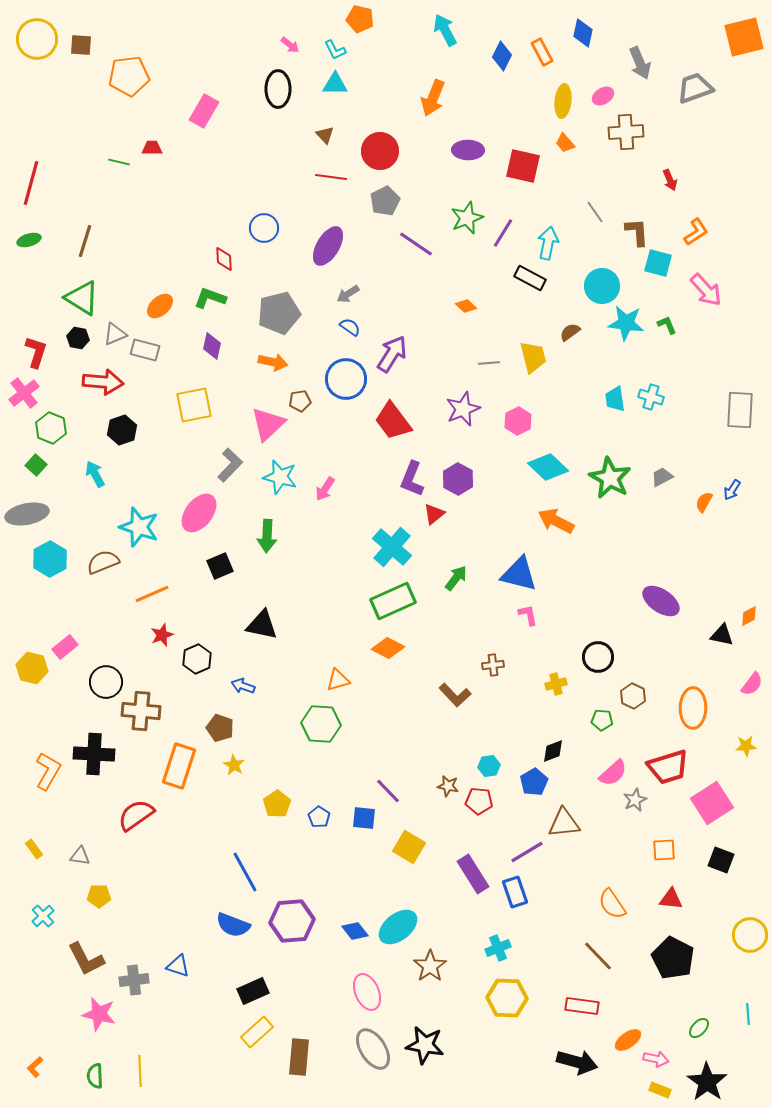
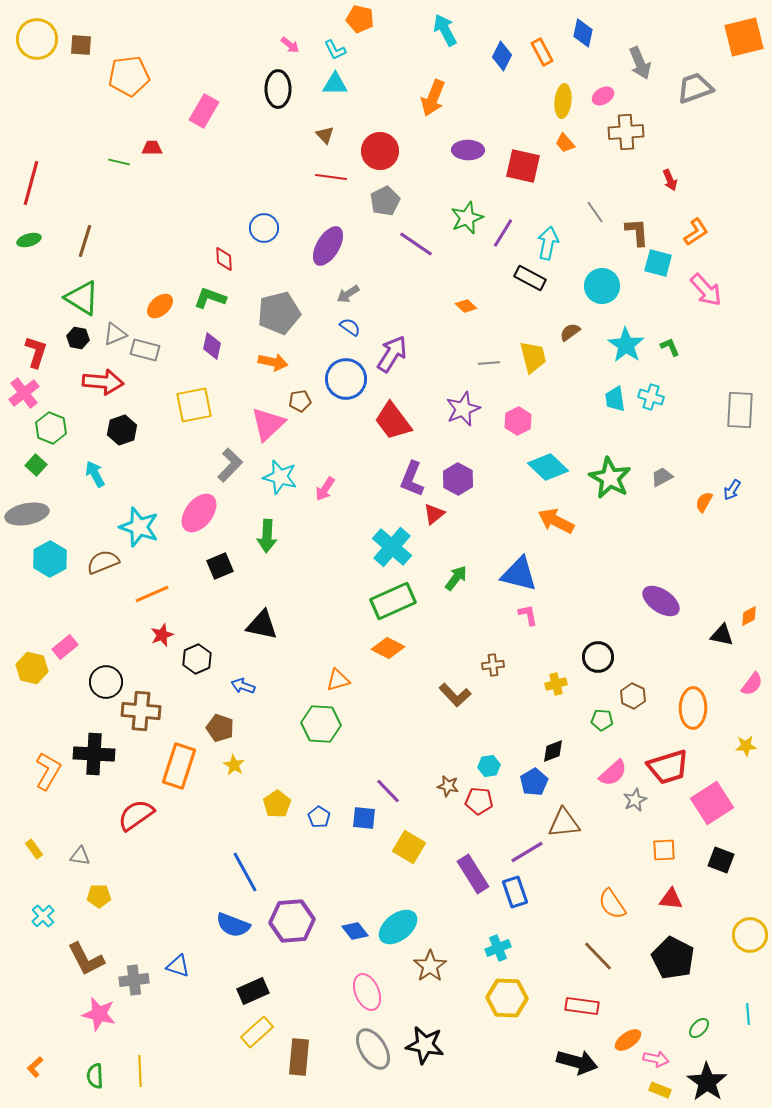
cyan star at (626, 323): moved 22 px down; rotated 27 degrees clockwise
green L-shape at (667, 325): moved 3 px right, 22 px down
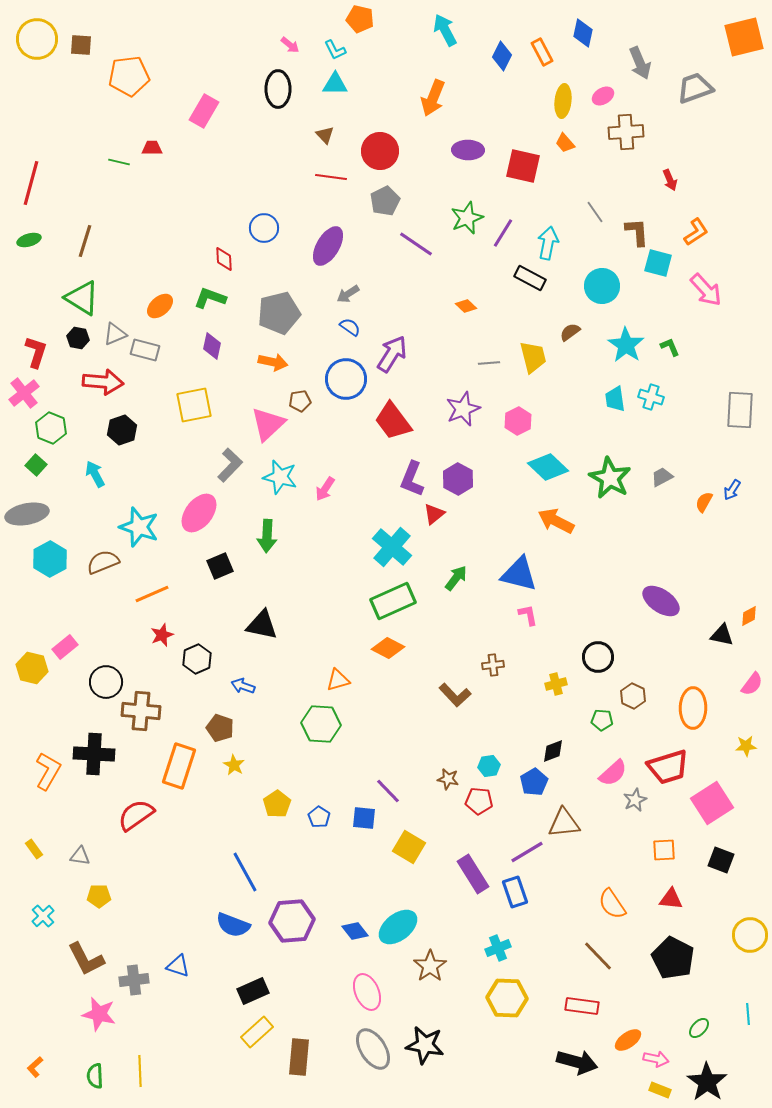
brown star at (448, 786): moved 7 px up
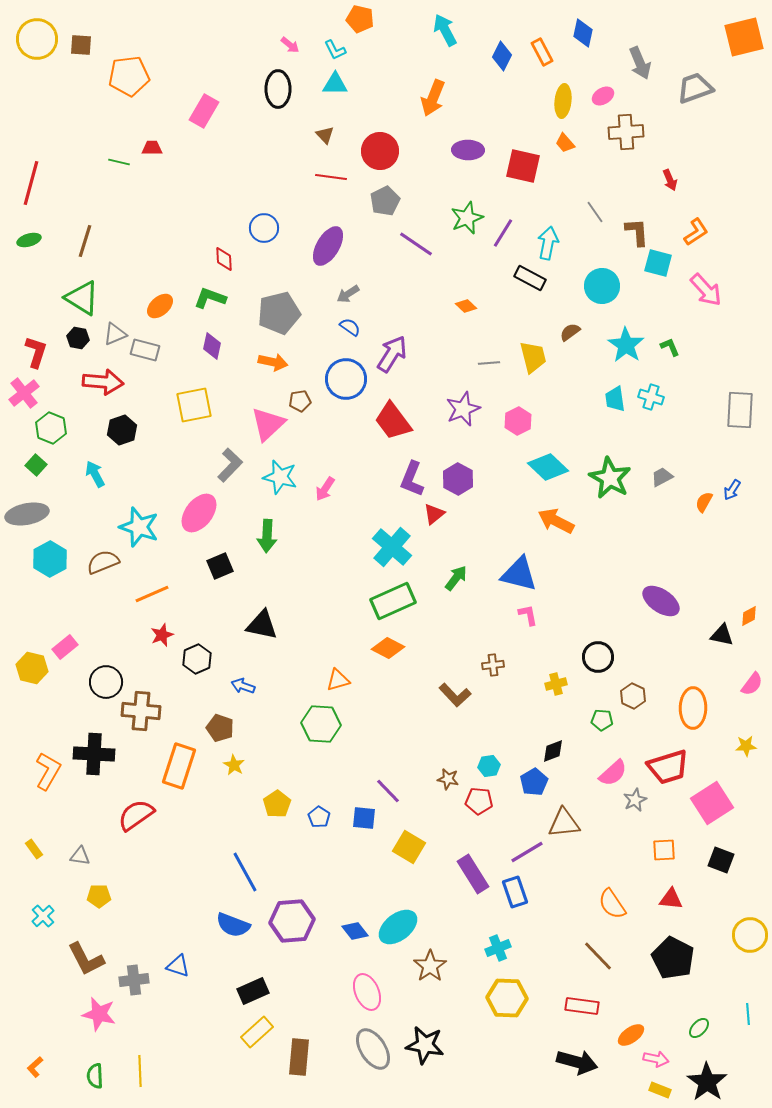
orange ellipse at (628, 1040): moved 3 px right, 5 px up
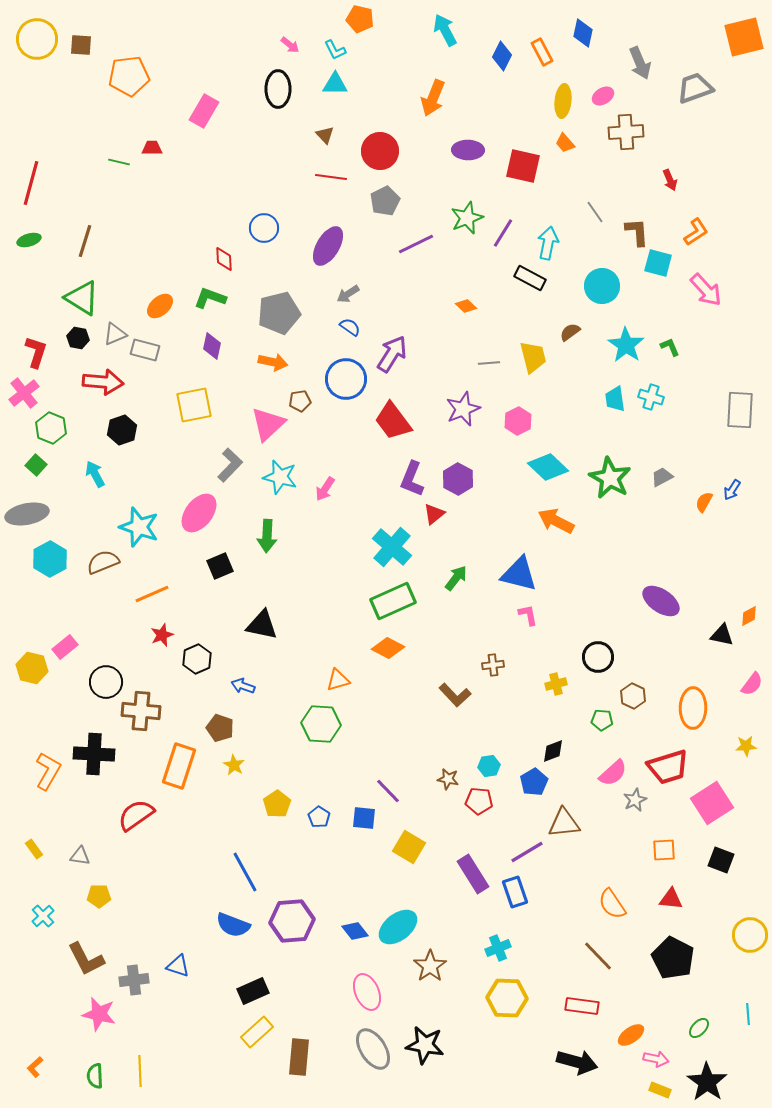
purple line at (416, 244): rotated 60 degrees counterclockwise
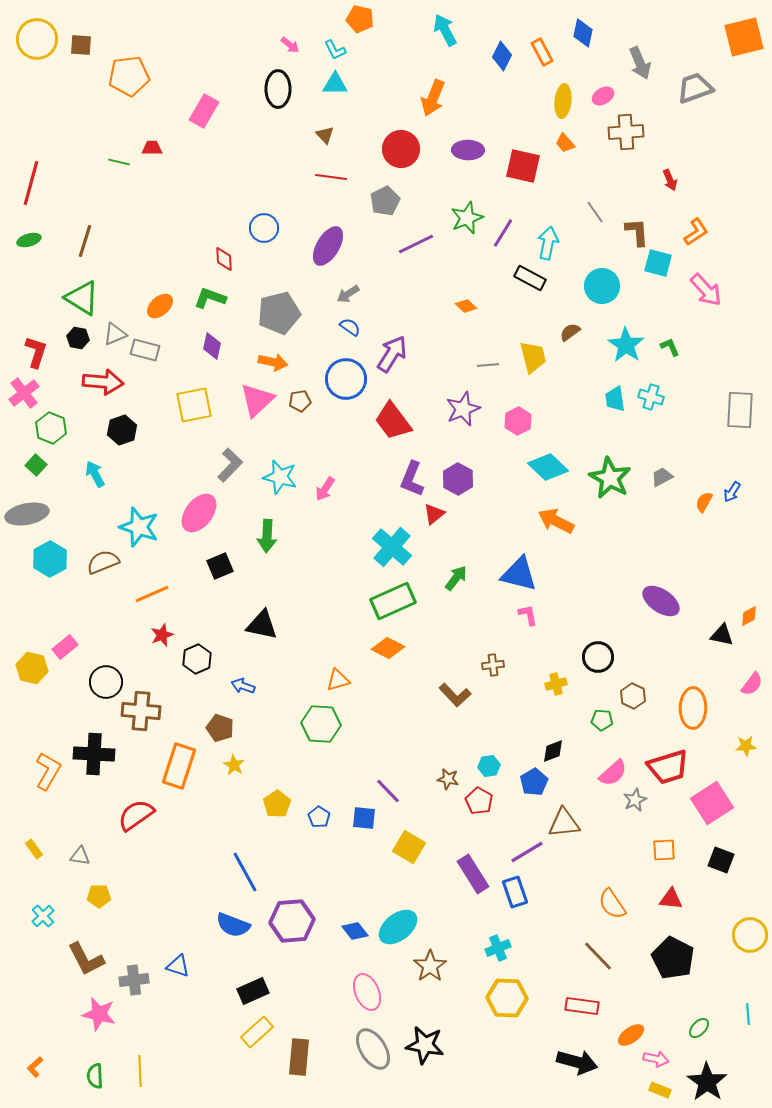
red circle at (380, 151): moved 21 px right, 2 px up
gray line at (489, 363): moved 1 px left, 2 px down
pink triangle at (268, 424): moved 11 px left, 24 px up
blue arrow at (732, 490): moved 2 px down
red pentagon at (479, 801): rotated 24 degrees clockwise
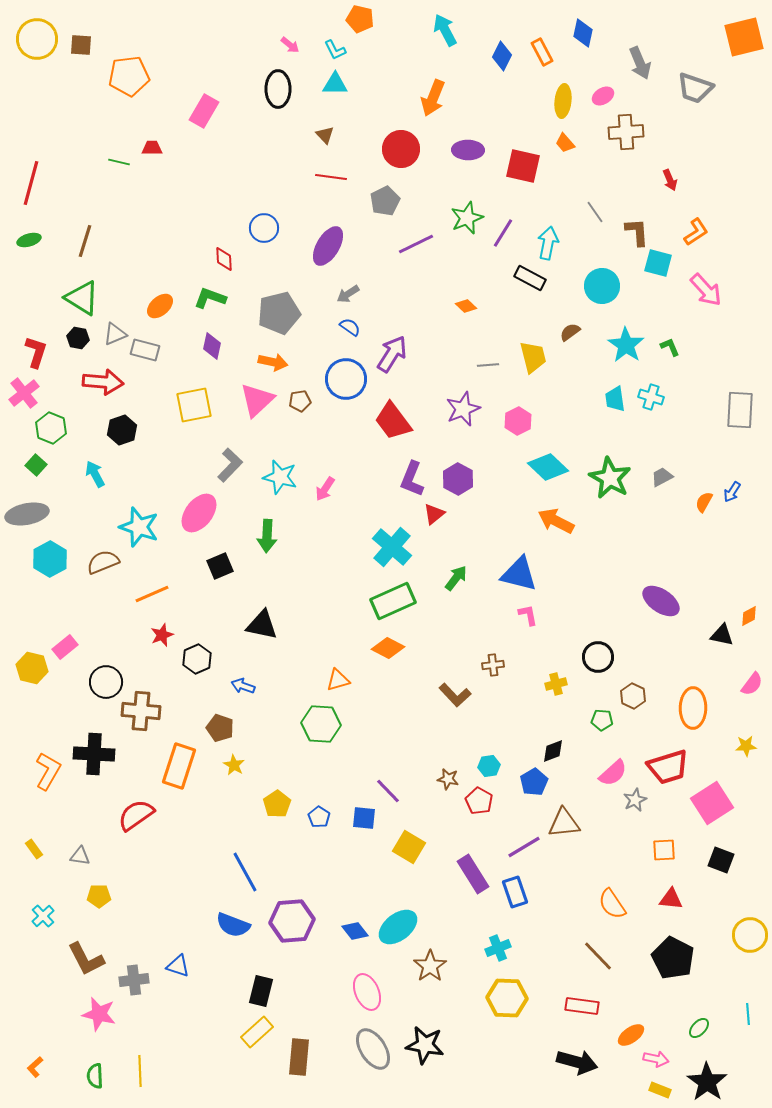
gray trapezoid at (695, 88): rotated 141 degrees counterclockwise
purple line at (527, 852): moved 3 px left, 5 px up
black rectangle at (253, 991): moved 8 px right; rotated 52 degrees counterclockwise
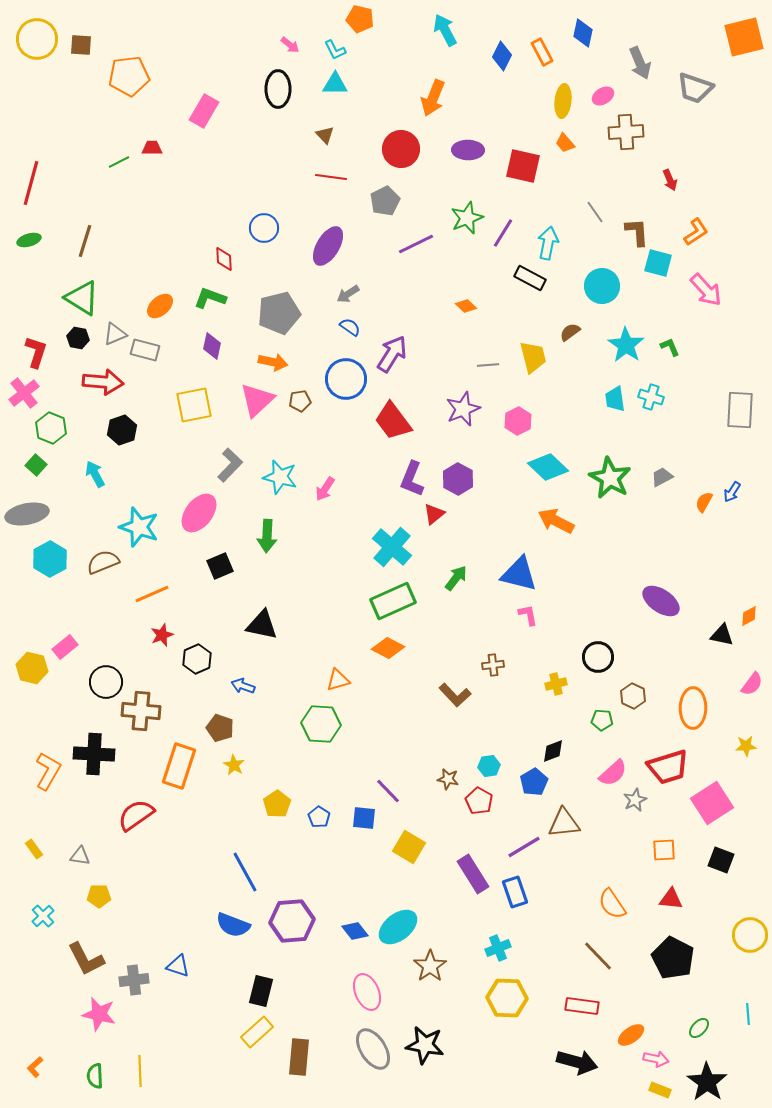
green line at (119, 162): rotated 40 degrees counterclockwise
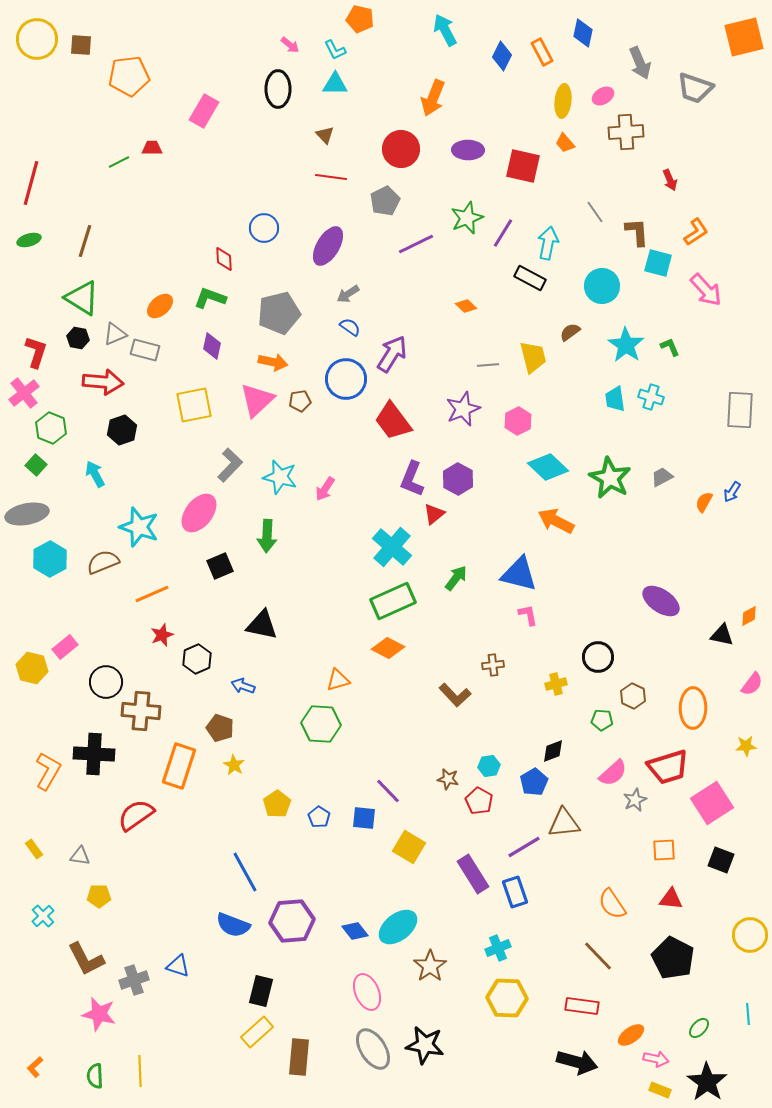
gray cross at (134, 980): rotated 12 degrees counterclockwise
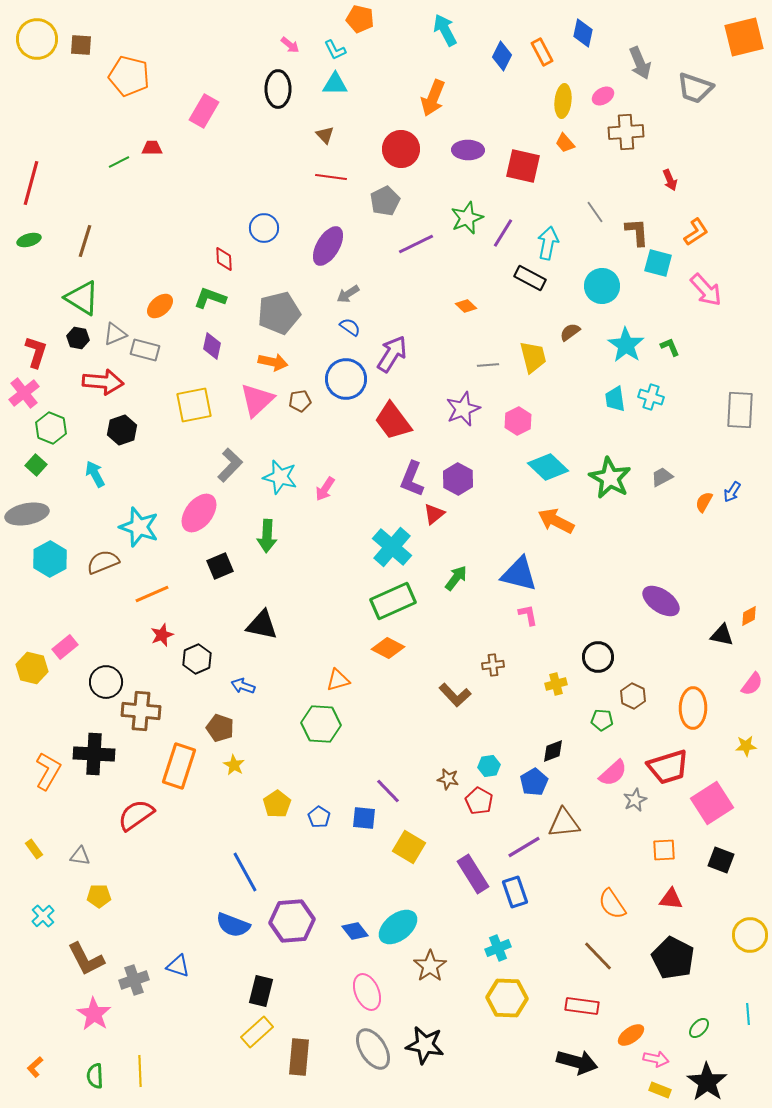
orange pentagon at (129, 76): rotated 21 degrees clockwise
pink star at (99, 1014): moved 5 px left; rotated 20 degrees clockwise
